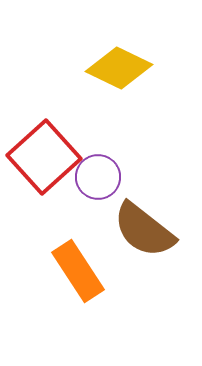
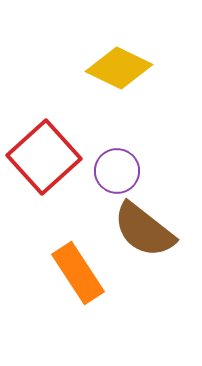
purple circle: moved 19 px right, 6 px up
orange rectangle: moved 2 px down
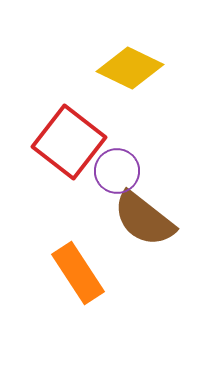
yellow diamond: moved 11 px right
red square: moved 25 px right, 15 px up; rotated 10 degrees counterclockwise
brown semicircle: moved 11 px up
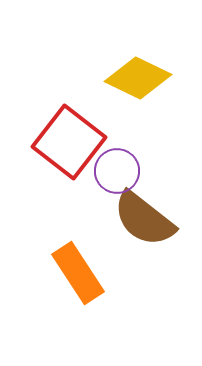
yellow diamond: moved 8 px right, 10 px down
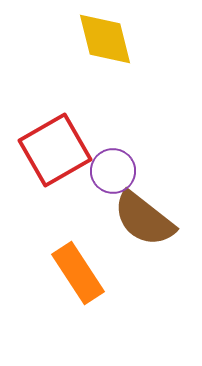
yellow diamond: moved 33 px left, 39 px up; rotated 50 degrees clockwise
red square: moved 14 px left, 8 px down; rotated 22 degrees clockwise
purple circle: moved 4 px left
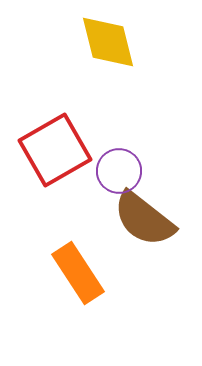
yellow diamond: moved 3 px right, 3 px down
purple circle: moved 6 px right
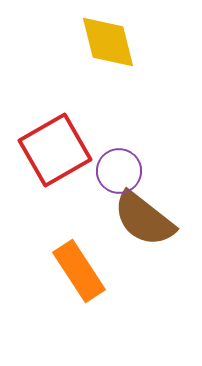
orange rectangle: moved 1 px right, 2 px up
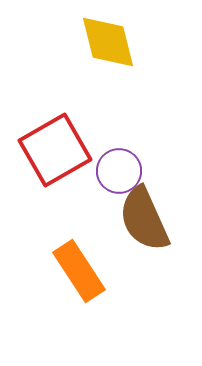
brown semicircle: rotated 28 degrees clockwise
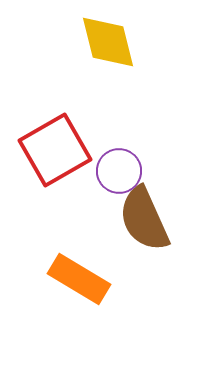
orange rectangle: moved 8 px down; rotated 26 degrees counterclockwise
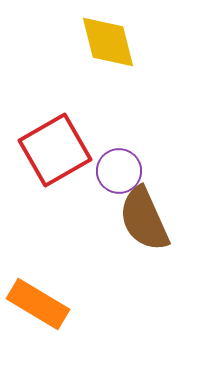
orange rectangle: moved 41 px left, 25 px down
